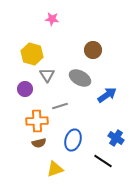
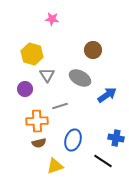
blue cross: rotated 21 degrees counterclockwise
yellow triangle: moved 3 px up
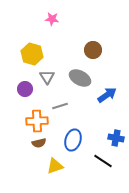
gray triangle: moved 2 px down
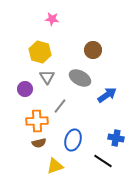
yellow hexagon: moved 8 px right, 2 px up
gray line: rotated 35 degrees counterclockwise
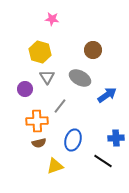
blue cross: rotated 14 degrees counterclockwise
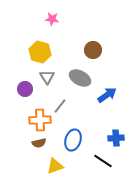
orange cross: moved 3 px right, 1 px up
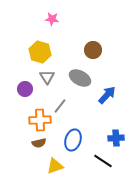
blue arrow: rotated 12 degrees counterclockwise
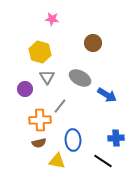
brown circle: moved 7 px up
blue arrow: rotated 78 degrees clockwise
blue ellipse: rotated 20 degrees counterclockwise
yellow triangle: moved 2 px right, 5 px up; rotated 30 degrees clockwise
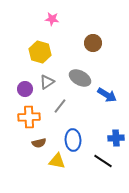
gray triangle: moved 5 px down; rotated 28 degrees clockwise
orange cross: moved 11 px left, 3 px up
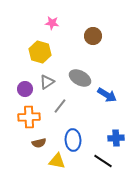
pink star: moved 4 px down
brown circle: moved 7 px up
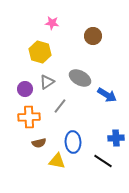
blue ellipse: moved 2 px down
